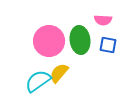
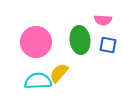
pink circle: moved 13 px left, 1 px down
cyan semicircle: rotated 32 degrees clockwise
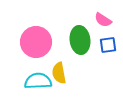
pink semicircle: rotated 30 degrees clockwise
blue square: rotated 18 degrees counterclockwise
yellow semicircle: rotated 50 degrees counterclockwise
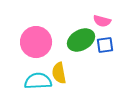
pink semicircle: moved 1 px left, 1 px down; rotated 18 degrees counterclockwise
green ellipse: moved 1 px right; rotated 68 degrees clockwise
blue square: moved 3 px left
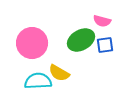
pink circle: moved 4 px left, 1 px down
yellow semicircle: rotated 50 degrees counterclockwise
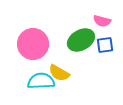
pink circle: moved 1 px right, 1 px down
cyan semicircle: moved 3 px right
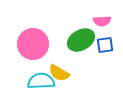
pink semicircle: rotated 18 degrees counterclockwise
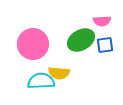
yellow semicircle: rotated 25 degrees counterclockwise
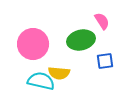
pink semicircle: rotated 120 degrees counterclockwise
green ellipse: rotated 16 degrees clockwise
blue square: moved 16 px down
cyan semicircle: rotated 16 degrees clockwise
